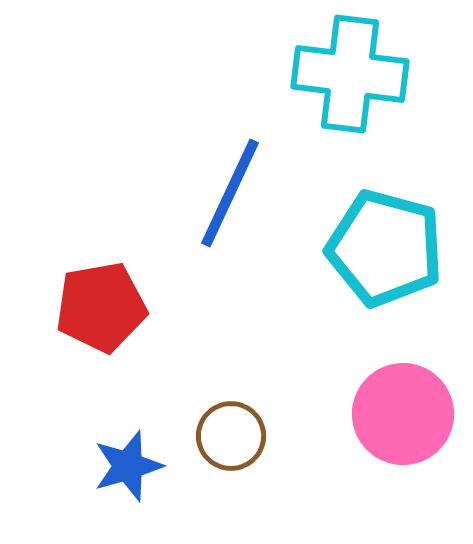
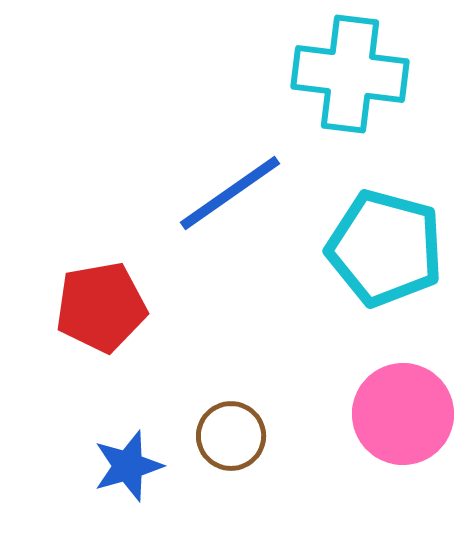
blue line: rotated 30 degrees clockwise
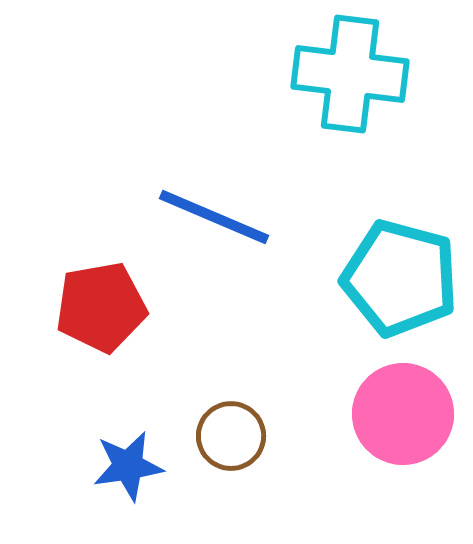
blue line: moved 16 px left, 24 px down; rotated 58 degrees clockwise
cyan pentagon: moved 15 px right, 30 px down
blue star: rotated 8 degrees clockwise
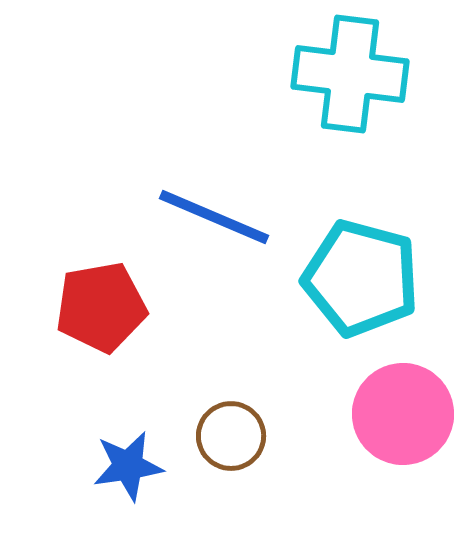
cyan pentagon: moved 39 px left
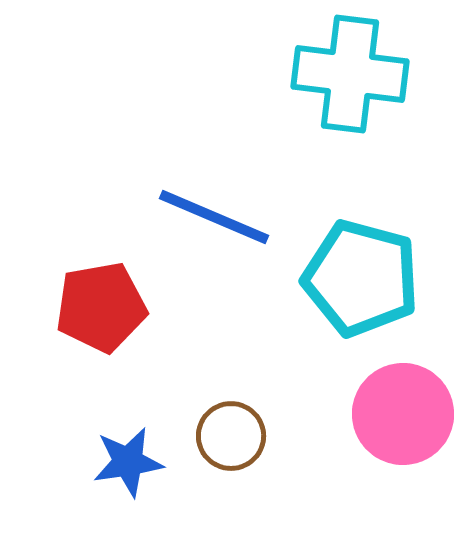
blue star: moved 4 px up
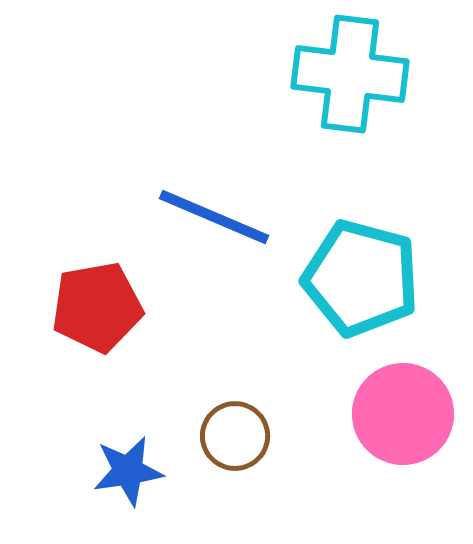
red pentagon: moved 4 px left
brown circle: moved 4 px right
blue star: moved 9 px down
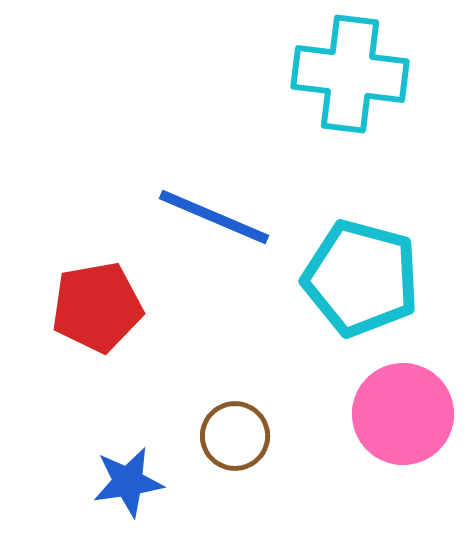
blue star: moved 11 px down
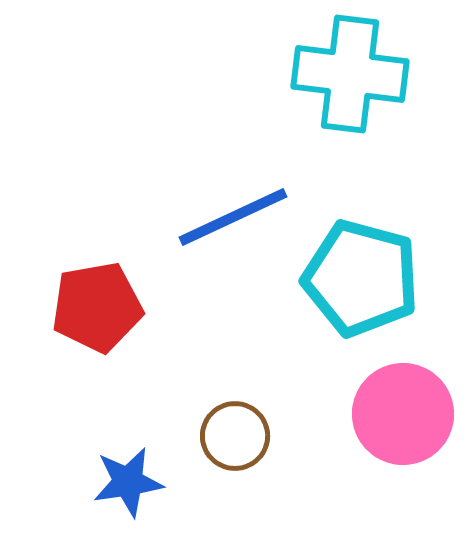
blue line: moved 19 px right; rotated 48 degrees counterclockwise
